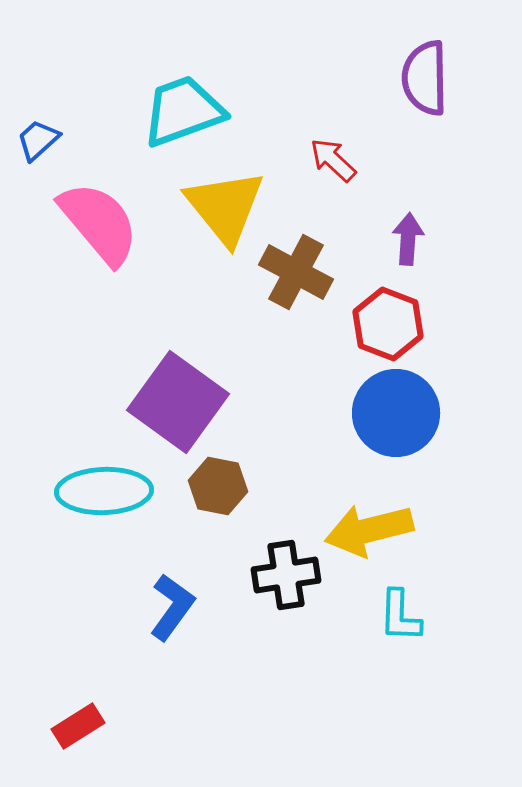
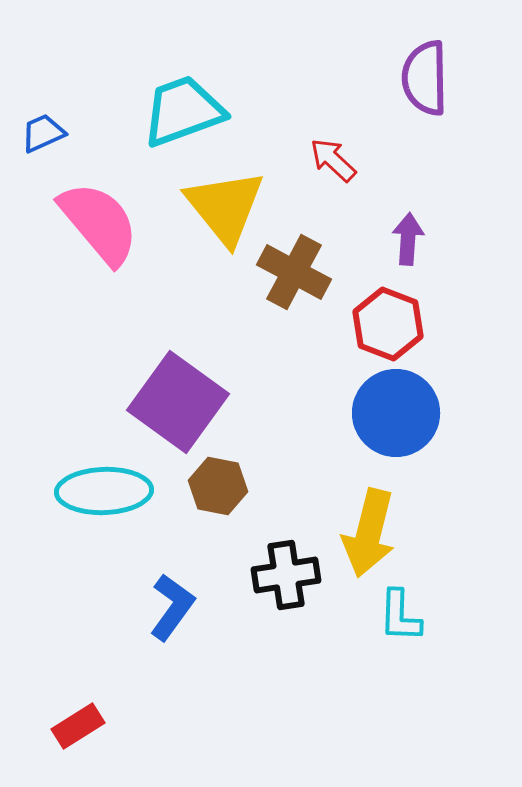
blue trapezoid: moved 5 px right, 7 px up; rotated 18 degrees clockwise
brown cross: moved 2 px left
yellow arrow: moved 3 px down; rotated 62 degrees counterclockwise
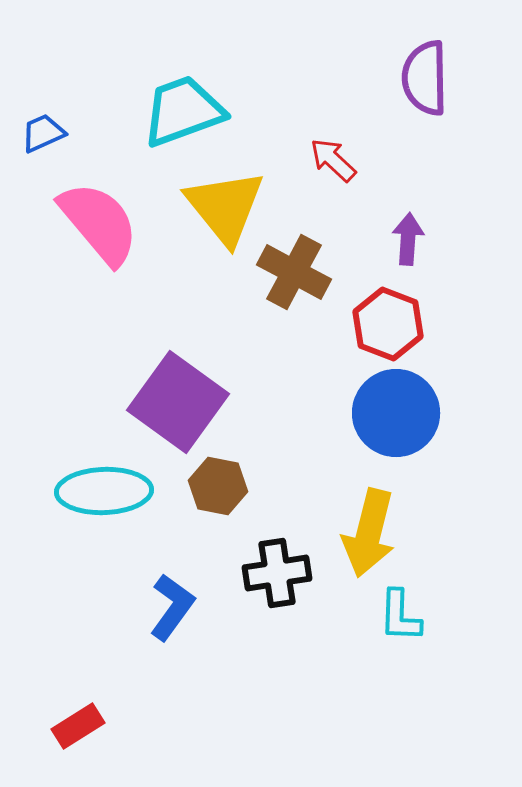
black cross: moved 9 px left, 2 px up
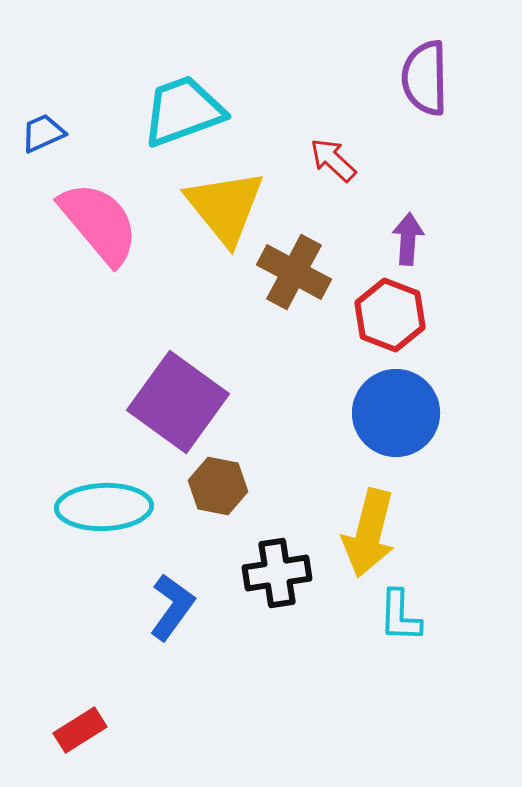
red hexagon: moved 2 px right, 9 px up
cyan ellipse: moved 16 px down
red rectangle: moved 2 px right, 4 px down
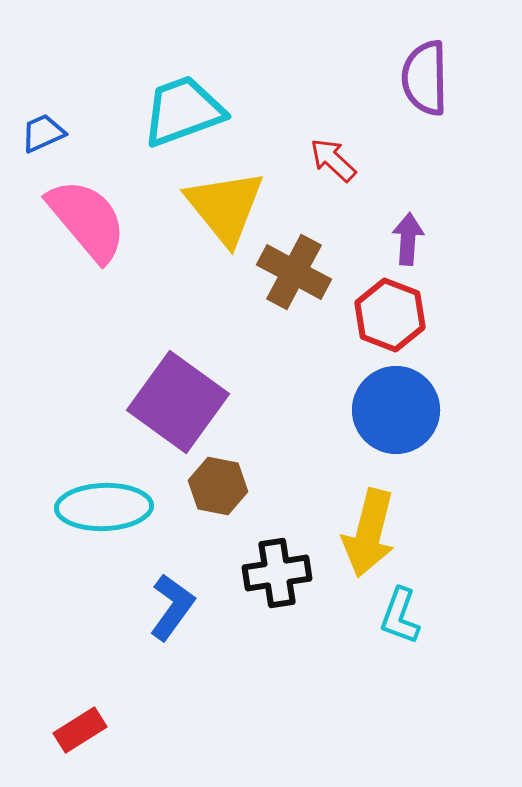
pink semicircle: moved 12 px left, 3 px up
blue circle: moved 3 px up
cyan L-shape: rotated 18 degrees clockwise
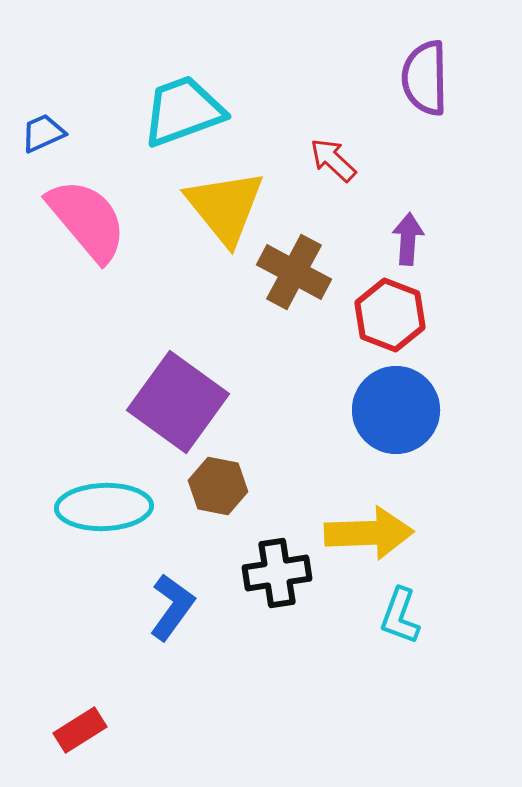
yellow arrow: rotated 106 degrees counterclockwise
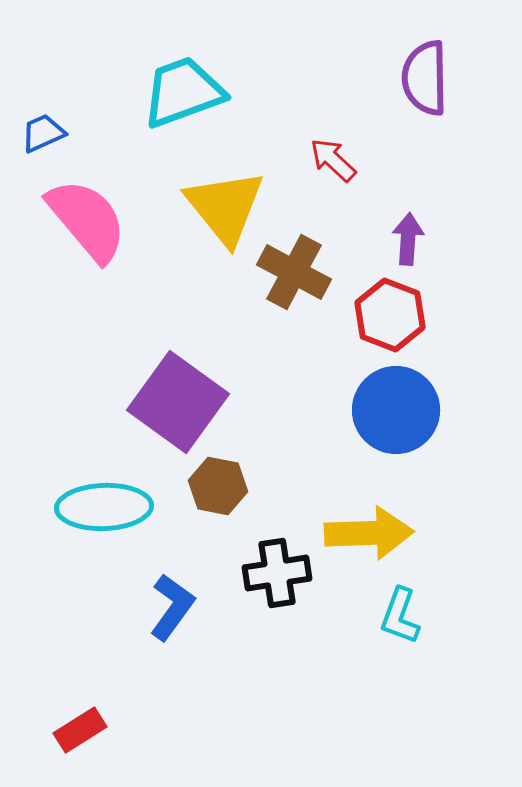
cyan trapezoid: moved 19 px up
